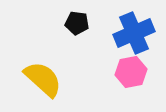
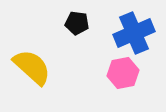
pink hexagon: moved 8 px left, 1 px down
yellow semicircle: moved 11 px left, 12 px up
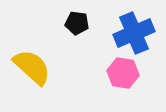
pink hexagon: rotated 20 degrees clockwise
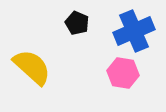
black pentagon: rotated 15 degrees clockwise
blue cross: moved 2 px up
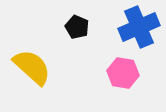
black pentagon: moved 4 px down
blue cross: moved 5 px right, 4 px up
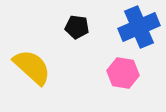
black pentagon: rotated 15 degrees counterclockwise
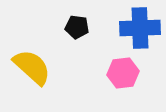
blue cross: moved 1 px right, 1 px down; rotated 21 degrees clockwise
pink hexagon: rotated 16 degrees counterclockwise
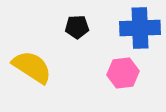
black pentagon: rotated 10 degrees counterclockwise
yellow semicircle: rotated 9 degrees counterclockwise
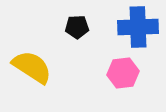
blue cross: moved 2 px left, 1 px up
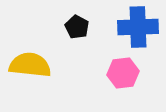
black pentagon: rotated 30 degrees clockwise
yellow semicircle: moved 2 px left, 2 px up; rotated 27 degrees counterclockwise
